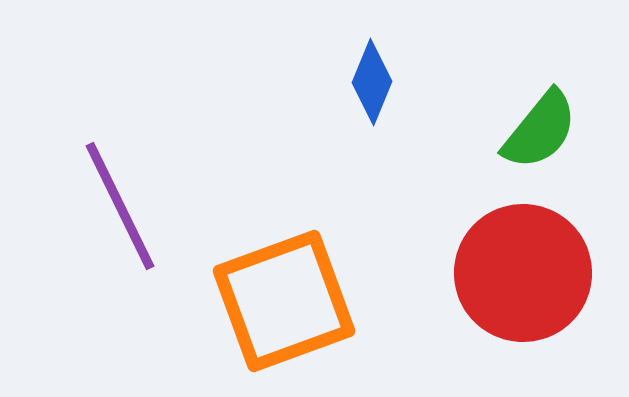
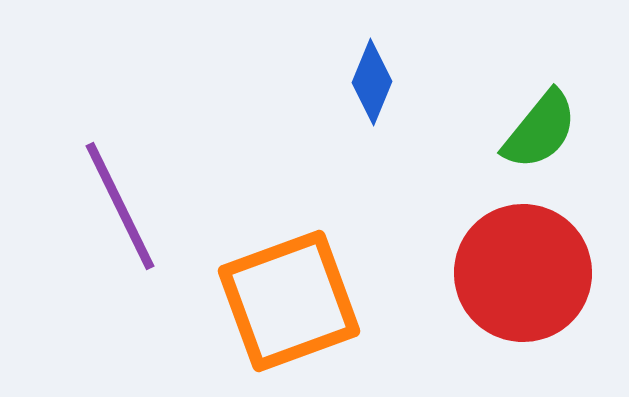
orange square: moved 5 px right
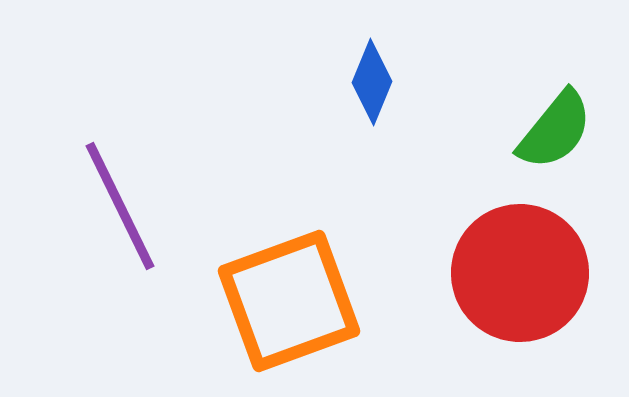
green semicircle: moved 15 px right
red circle: moved 3 px left
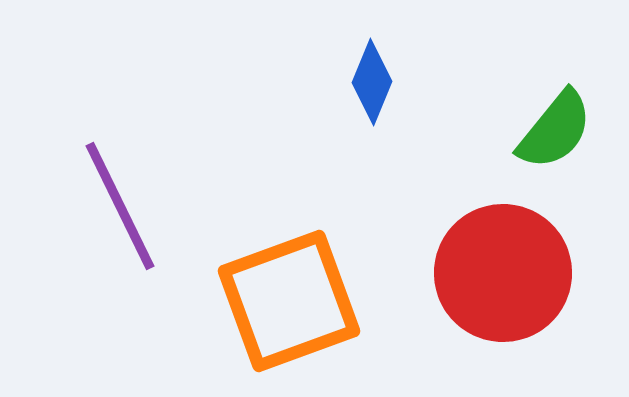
red circle: moved 17 px left
